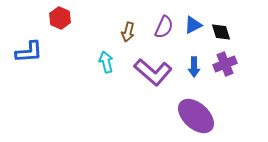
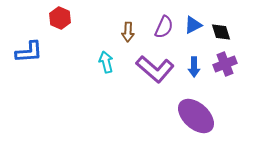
brown arrow: rotated 12 degrees counterclockwise
purple L-shape: moved 2 px right, 3 px up
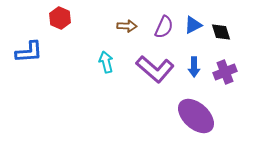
brown arrow: moved 1 px left, 6 px up; rotated 90 degrees counterclockwise
purple cross: moved 8 px down
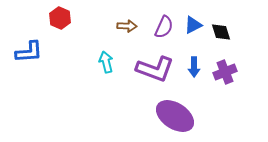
purple L-shape: rotated 21 degrees counterclockwise
purple ellipse: moved 21 px left; rotated 9 degrees counterclockwise
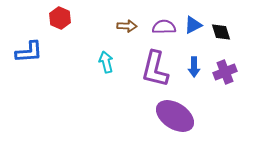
purple semicircle: rotated 115 degrees counterclockwise
purple L-shape: rotated 84 degrees clockwise
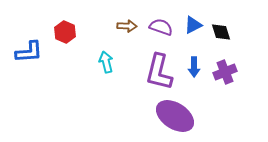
red hexagon: moved 5 px right, 14 px down
purple semicircle: moved 3 px left; rotated 20 degrees clockwise
purple L-shape: moved 4 px right, 3 px down
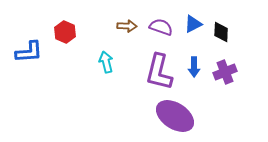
blue triangle: moved 1 px up
black diamond: rotated 20 degrees clockwise
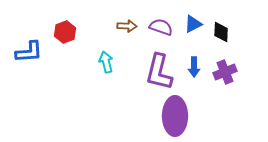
red hexagon: rotated 15 degrees clockwise
purple ellipse: rotated 57 degrees clockwise
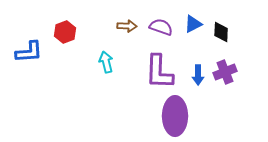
blue arrow: moved 4 px right, 8 px down
purple L-shape: rotated 12 degrees counterclockwise
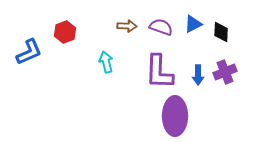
blue L-shape: rotated 20 degrees counterclockwise
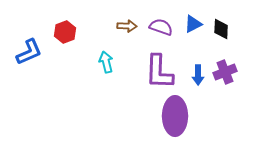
black diamond: moved 3 px up
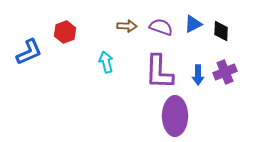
black diamond: moved 2 px down
